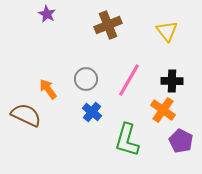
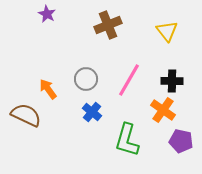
purple pentagon: rotated 15 degrees counterclockwise
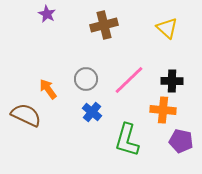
brown cross: moved 4 px left; rotated 8 degrees clockwise
yellow triangle: moved 3 px up; rotated 10 degrees counterclockwise
pink line: rotated 16 degrees clockwise
orange cross: rotated 30 degrees counterclockwise
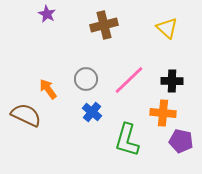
orange cross: moved 3 px down
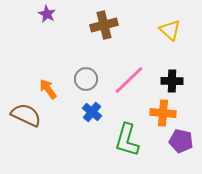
yellow triangle: moved 3 px right, 2 px down
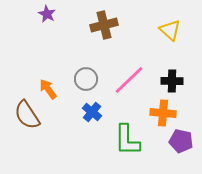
brown semicircle: moved 1 px right; rotated 148 degrees counterclockwise
green L-shape: rotated 16 degrees counterclockwise
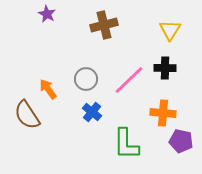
yellow triangle: rotated 20 degrees clockwise
black cross: moved 7 px left, 13 px up
green L-shape: moved 1 px left, 4 px down
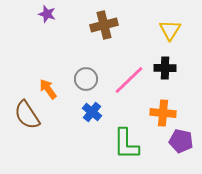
purple star: rotated 12 degrees counterclockwise
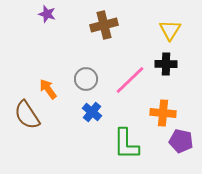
black cross: moved 1 px right, 4 px up
pink line: moved 1 px right
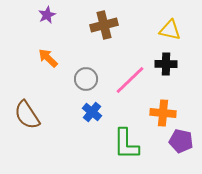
purple star: moved 1 px down; rotated 30 degrees clockwise
yellow triangle: rotated 50 degrees counterclockwise
orange arrow: moved 31 px up; rotated 10 degrees counterclockwise
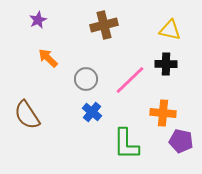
purple star: moved 9 px left, 5 px down
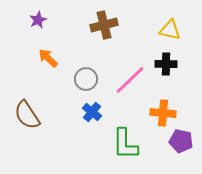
green L-shape: moved 1 px left
